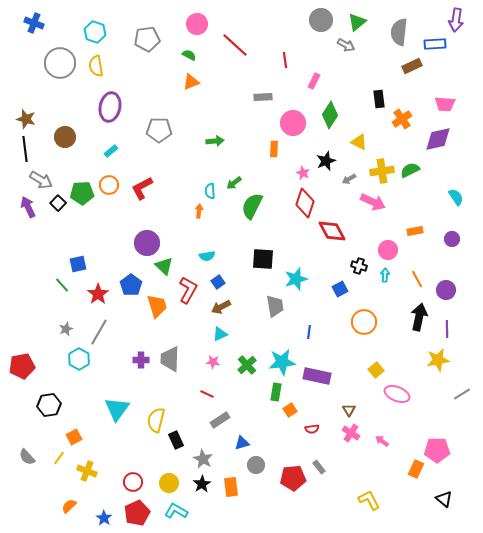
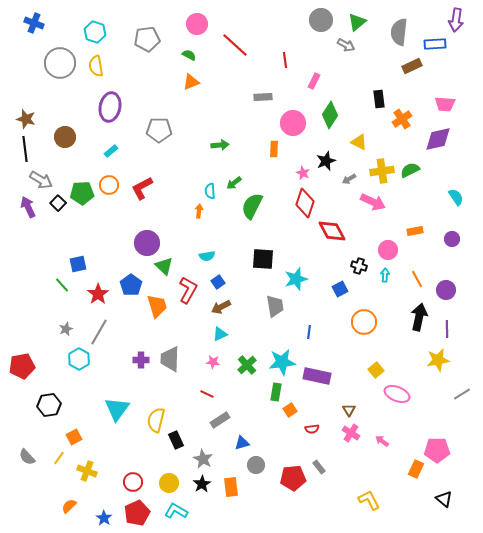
green arrow at (215, 141): moved 5 px right, 4 px down
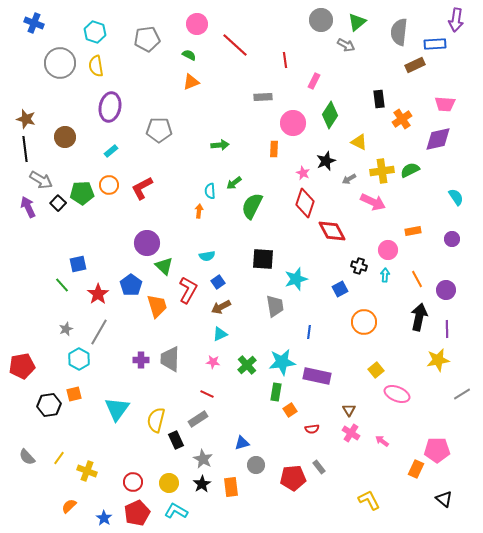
brown rectangle at (412, 66): moved 3 px right, 1 px up
orange rectangle at (415, 231): moved 2 px left
gray rectangle at (220, 420): moved 22 px left, 1 px up
orange square at (74, 437): moved 43 px up; rotated 14 degrees clockwise
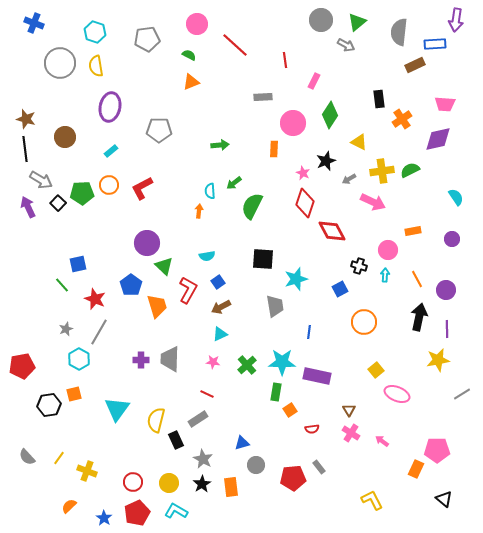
red star at (98, 294): moved 3 px left, 5 px down; rotated 15 degrees counterclockwise
cyan star at (282, 362): rotated 8 degrees clockwise
yellow L-shape at (369, 500): moved 3 px right
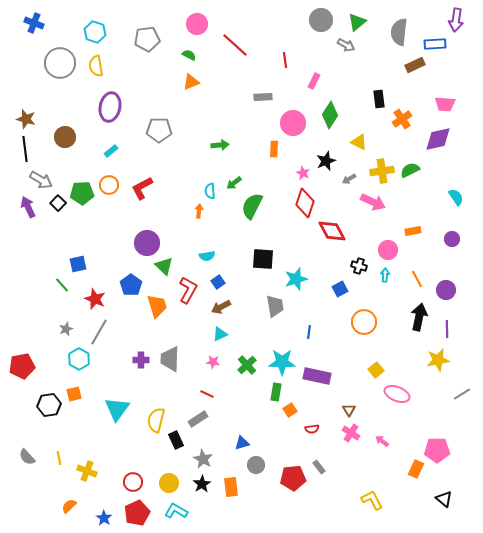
yellow line at (59, 458): rotated 48 degrees counterclockwise
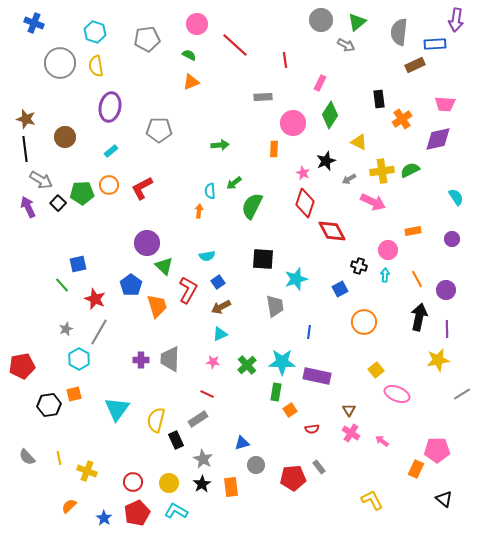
pink rectangle at (314, 81): moved 6 px right, 2 px down
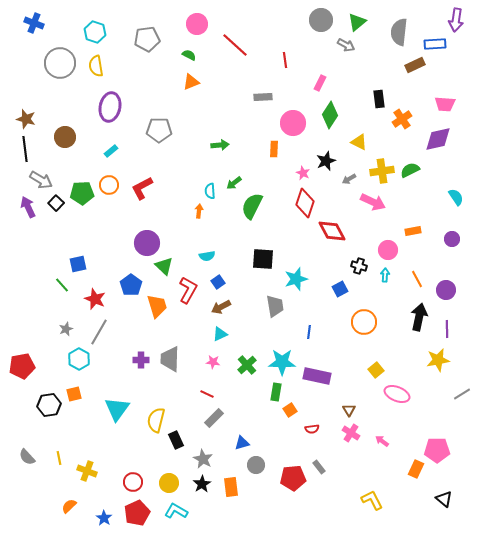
black square at (58, 203): moved 2 px left
gray rectangle at (198, 419): moved 16 px right, 1 px up; rotated 12 degrees counterclockwise
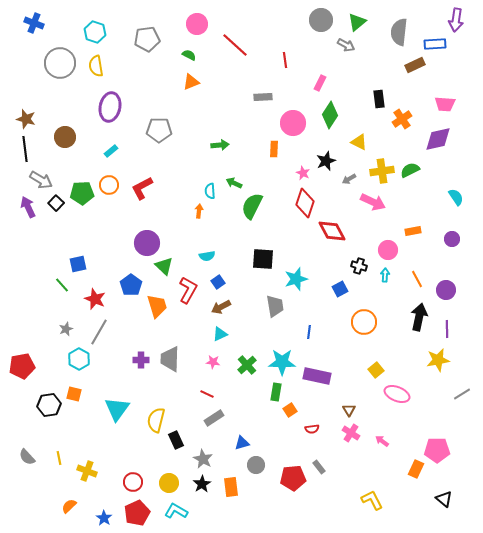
green arrow at (234, 183): rotated 63 degrees clockwise
orange square at (74, 394): rotated 28 degrees clockwise
gray rectangle at (214, 418): rotated 12 degrees clockwise
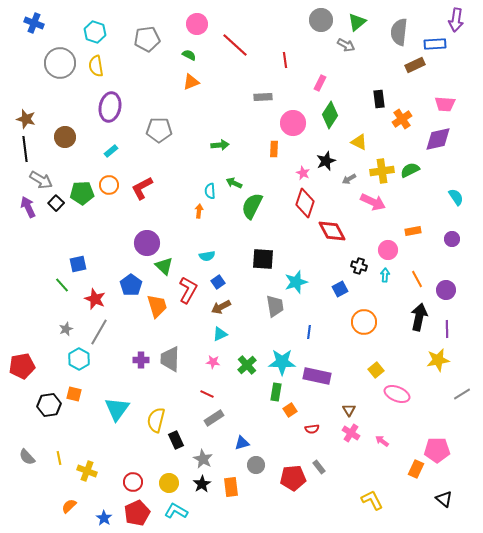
cyan star at (296, 279): moved 3 px down
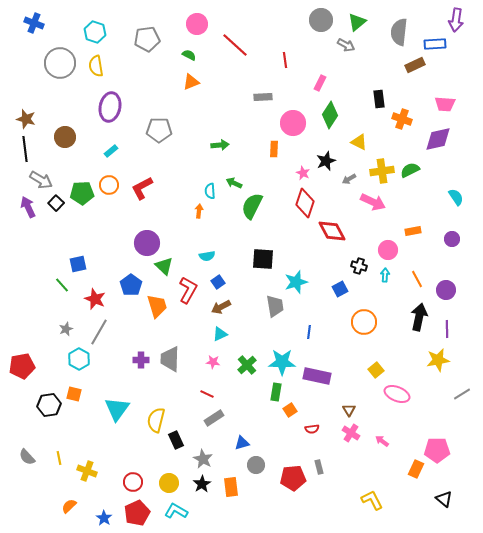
orange cross at (402, 119): rotated 36 degrees counterclockwise
gray rectangle at (319, 467): rotated 24 degrees clockwise
